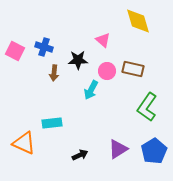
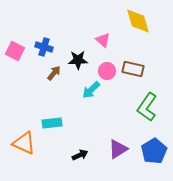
brown arrow: rotated 147 degrees counterclockwise
cyan arrow: rotated 18 degrees clockwise
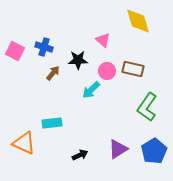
brown arrow: moved 1 px left
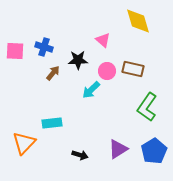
pink square: rotated 24 degrees counterclockwise
orange triangle: rotated 50 degrees clockwise
black arrow: rotated 42 degrees clockwise
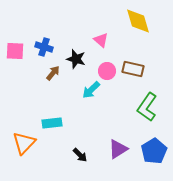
pink triangle: moved 2 px left
black star: moved 2 px left, 1 px up; rotated 18 degrees clockwise
black arrow: rotated 28 degrees clockwise
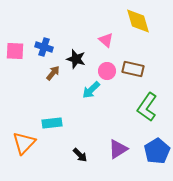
pink triangle: moved 5 px right
blue pentagon: moved 3 px right
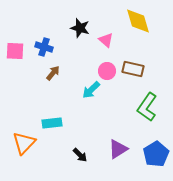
black star: moved 4 px right, 31 px up
blue pentagon: moved 1 px left, 3 px down
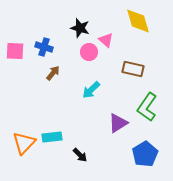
pink circle: moved 18 px left, 19 px up
cyan rectangle: moved 14 px down
purple triangle: moved 26 px up
blue pentagon: moved 11 px left
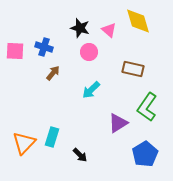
pink triangle: moved 3 px right, 10 px up
cyan rectangle: rotated 66 degrees counterclockwise
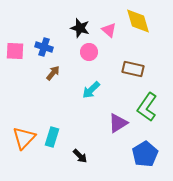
orange triangle: moved 5 px up
black arrow: moved 1 px down
